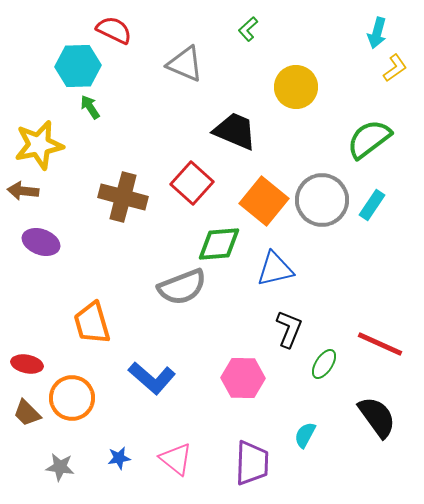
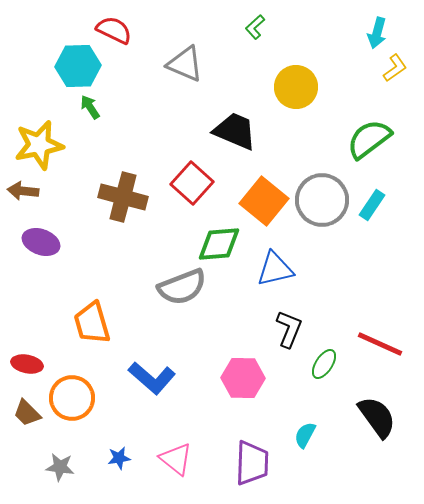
green L-shape: moved 7 px right, 2 px up
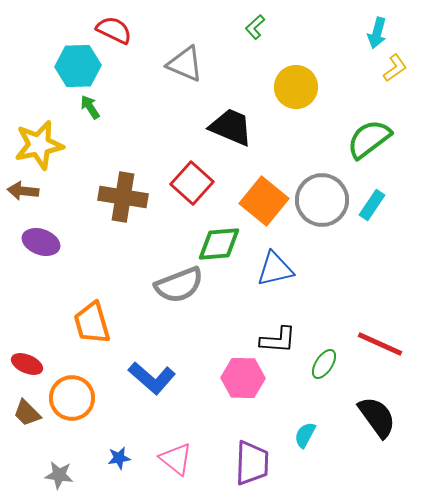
black trapezoid: moved 4 px left, 4 px up
brown cross: rotated 6 degrees counterclockwise
gray semicircle: moved 3 px left, 2 px up
black L-shape: moved 11 px left, 11 px down; rotated 72 degrees clockwise
red ellipse: rotated 12 degrees clockwise
gray star: moved 1 px left, 8 px down
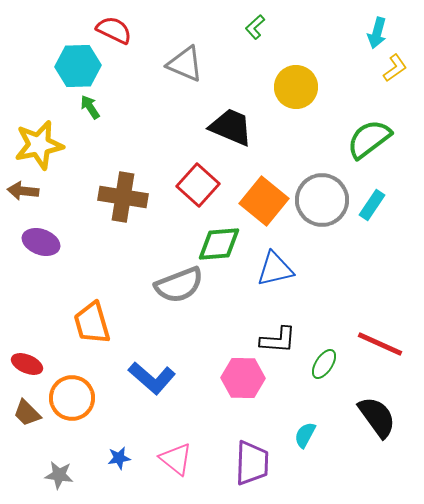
red square: moved 6 px right, 2 px down
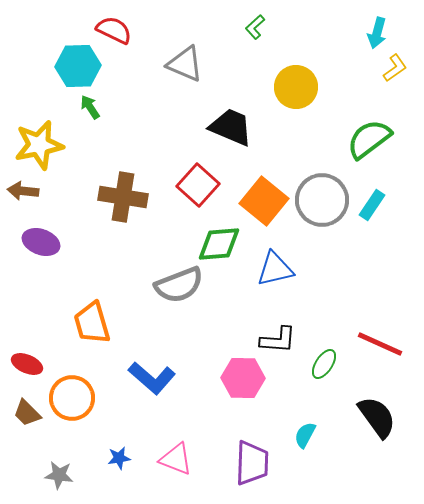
pink triangle: rotated 18 degrees counterclockwise
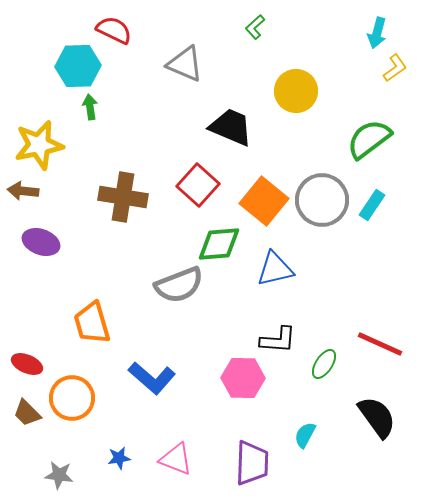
yellow circle: moved 4 px down
green arrow: rotated 25 degrees clockwise
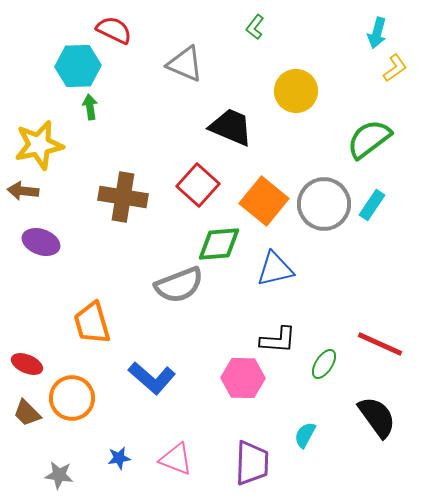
green L-shape: rotated 10 degrees counterclockwise
gray circle: moved 2 px right, 4 px down
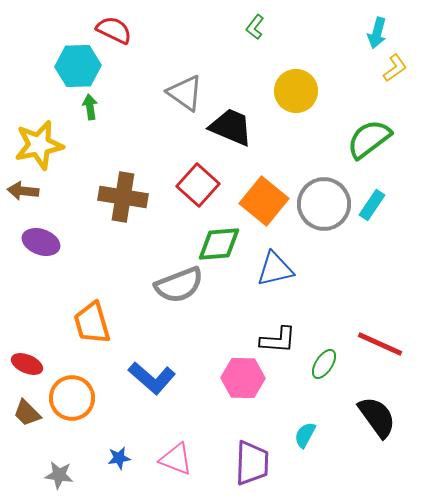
gray triangle: moved 29 px down; rotated 12 degrees clockwise
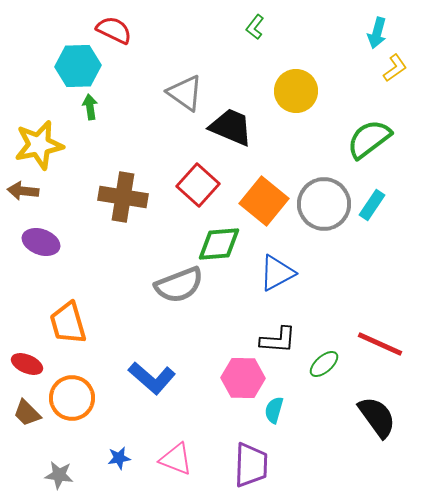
blue triangle: moved 2 px right, 4 px down; rotated 15 degrees counterclockwise
orange trapezoid: moved 24 px left
green ellipse: rotated 16 degrees clockwise
cyan semicircle: moved 31 px left, 25 px up; rotated 12 degrees counterclockwise
purple trapezoid: moved 1 px left, 2 px down
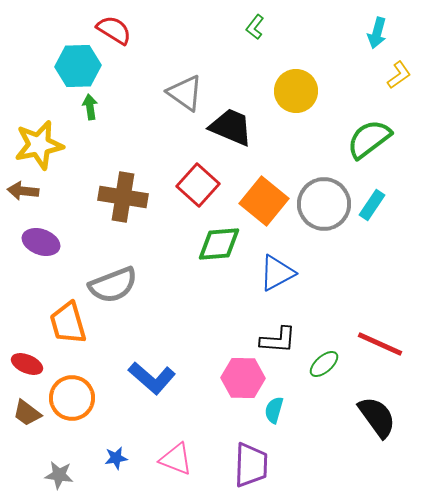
red semicircle: rotated 6 degrees clockwise
yellow L-shape: moved 4 px right, 7 px down
gray semicircle: moved 66 px left
brown trapezoid: rotated 8 degrees counterclockwise
blue star: moved 3 px left
